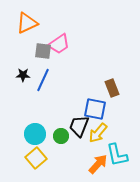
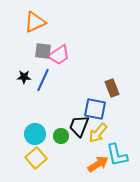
orange triangle: moved 8 px right, 1 px up
pink trapezoid: moved 11 px down
black star: moved 1 px right, 2 px down
orange arrow: rotated 15 degrees clockwise
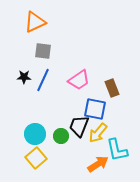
pink trapezoid: moved 20 px right, 25 px down
cyan L-shape: moved 5 px up
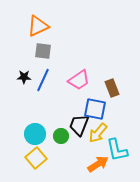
orange triangle: moved 3 px right, 4 px down
black trapezoid: moved 1 px up
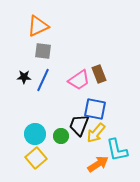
brown rectangle: moved 13 px left, 14 px up
yellow arrow: moved 2 px left
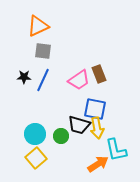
black trapezoid: rotated 95 degrees counterclockwise
yellow arrow: moved 1 px right, 5 px up; rotated 50 degrees counterclockwise
cyan L-shape: moved 1 px left
